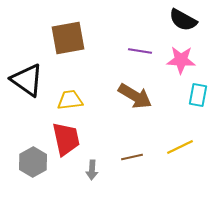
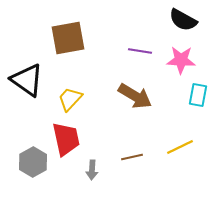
yellow trapezoid: moved 1 px up; rotated 40 degrees counterclockwise
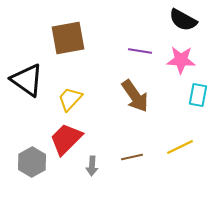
brown arrow: rotated 24 degrees clockwise
red trapezoid: rotated 123 degrees counterclockwise
gray hexagon: moved 1 px left
gray arrow: moved 4 px up
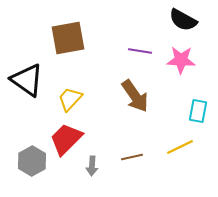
cyan rectangle: moved 16 px down
gray hexagon: moved 1 px up
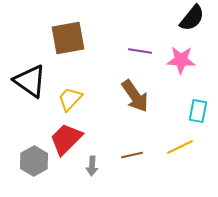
black semicircle: moved 9 px right, 2 px up; rotated 80 degrees counterclockwise
black triangle: moved 3 px right, 1 px down
brown line: moved 2 px up
gray hexagon: moved 2 px right
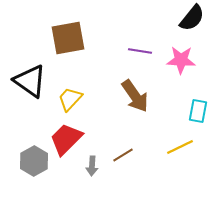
brown line: moved 9 px left; rotated 20 degrees counterclockwise
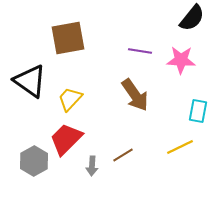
brown arrow: moved 1 px up
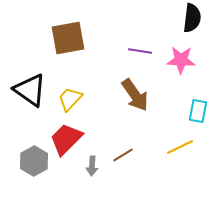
black semicircle: rotated 32 degrees counterclockwise
black triangle: moved 9 px down
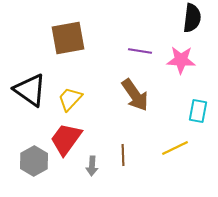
red trapezoid: rotated 9 degrees counterclockwise
yellow line: moved 5 px left, 1 px down
brown line: rotated 60 degrees counterclockwise
